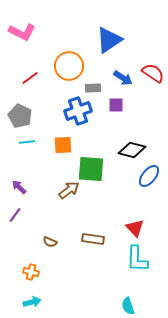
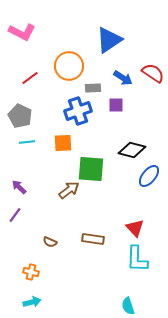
orange square: moved 2 px up
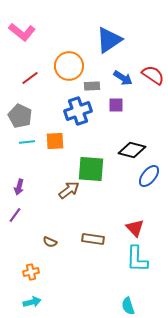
pink L-shape: rotated 12 degrees clockwise
red semicircle: moved 2 px down
gray rectangle: moved 1 px left, 2 px up
orange square: moved 8 px left, 2 px up
purple arrow: rotated 119 degrees counterclockwise
orange cross: rotated 28 degrees counterclockwise
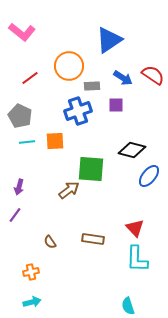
brown semicircle: rotated 32 degrees clockwise
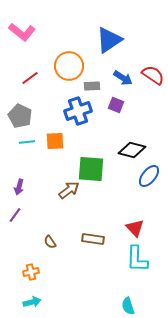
purple square: rotated 21 degrees clockwise
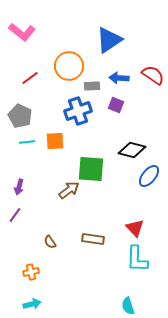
blue arrow: moved 4 px left; rotated 150 degrees clockwise
cyan arrow: moved 2 px down
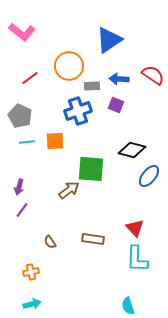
blue arrow: moved 1 px down
purple line: moved 7 px right, 5 px up
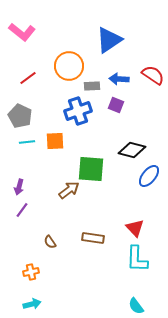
red line: moved 2 px left
brown rectangle: moved 1 px up
cyan semicircle: moved 8 px right; rotated 18 degrees counterclockwise
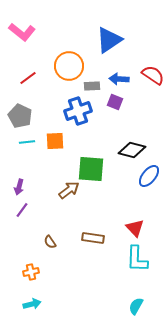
purple square: moved 1 px left, 3 px up
cyan semicircle: rotated 66 degrees clockwise
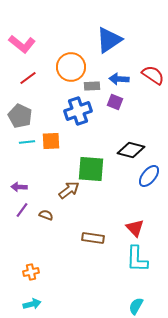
pink L-shape: moved 12 px down
orange circle: moved 2 px right, 1 px down
orange square: moved 4 px left
black diamond: moved 1 px left
purple arrow: rotated 77 degrees clockwise
brown semicircle: moved 4 px left, 27 px up; rotated 144 degrees clockwise
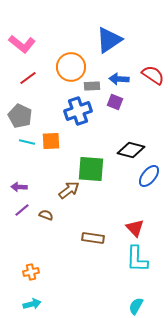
cyan line: rotated 21 degrees clockwise
purple line: rotated 14 degrees clockwise
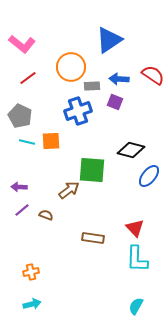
green square: moved 1 px right, 1 px down
